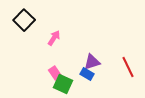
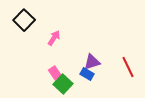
green square: rotated 18 degrees clockwise
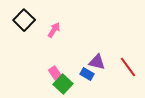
pink arrow: moved 8 px up
purple triangle: moved 5 px right; rotated 30 degrees clockwise
red line: rotated 10 degrees counterclockwise
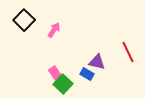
red line: moved 15 px up; rotated 10 degrees clockwise
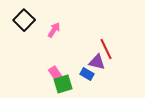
red line: moved 22 px left, 3 px up
green square: rotated 30 degrees clockwise
